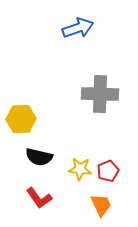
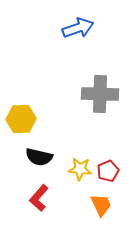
red L-shape: rotated 76 degrees clockwise
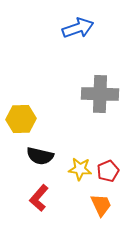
black semicircle: moved 1 px right, 1 px up
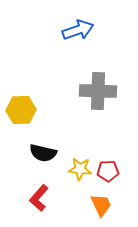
blue arrow: moved 2 px down
gray cross: moved 2 px left, 3 px up
yellow hexagon: moved 9 px up
black semicircle: moved 3 px right, 3 px up
red pentagon: rotated 20 degrees clockwise
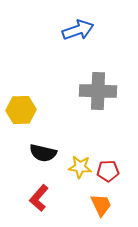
yellow star: moved 2 px up
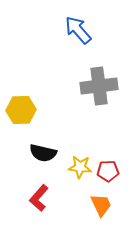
blue arrow: rotated 112 degrees counterclockwise
gray cross: moved 1 px right, 5 px up; rotated 9 degrees counterclockwise
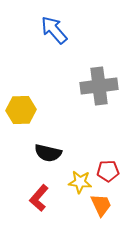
blue arrow: moved 24 px left
black semicircle: moved 5 px right
yellow star: moved 15 px down
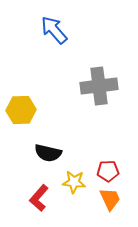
yellow star: moved 6 px left
orange trapezoid: moved 9 px right, 6 px up
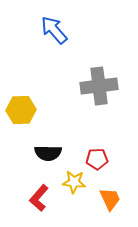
black semicircle: rotated 12 degrees counterclockwise
red pentagon: moved 11 px left, 12 px up
